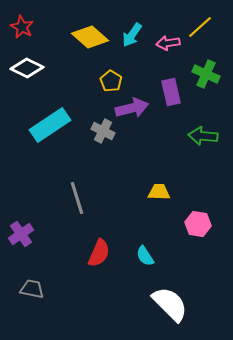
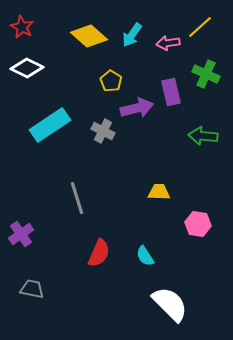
yellow diamond: moved 1 px left, 1 px up
purple arrow: moved 5 px right
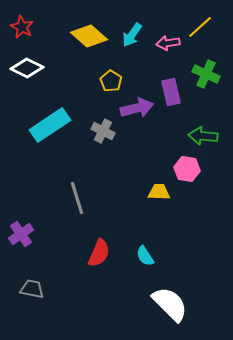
pink hexagon: moved 11 px left, 55 px up
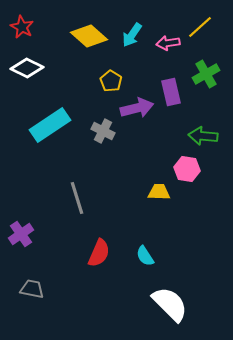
green cross: rotated 36 degrees clockwise
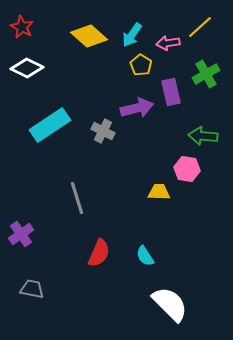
yellow pentagon: moved 30 px right, 16 px up
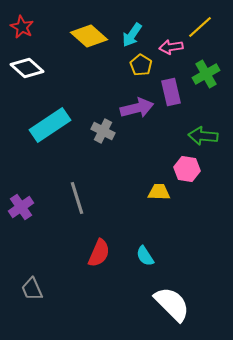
pink arrow: moved 3 px right, 4 px down
white diamond: rotated 16 degrees clockwise
purple cross: moved 27 px up
gray trapezoid: rotated 125 degrees counterclockwise
white semicircle: moved 2 px right
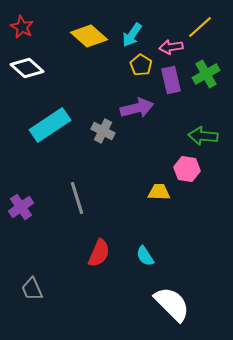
purple rectangle: moved 12 px up
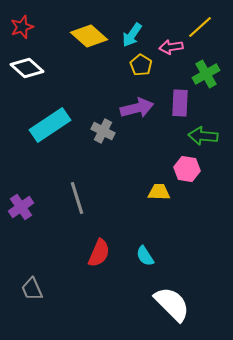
red star: rotated 25 degrees clockwise
purple rectangle: moved 9 px right, 23 px down; rotated 16 degrees clockwise
